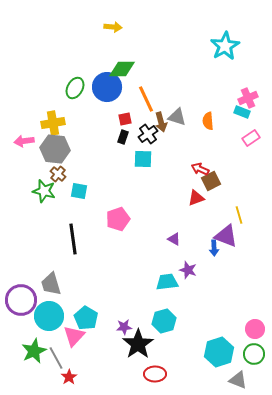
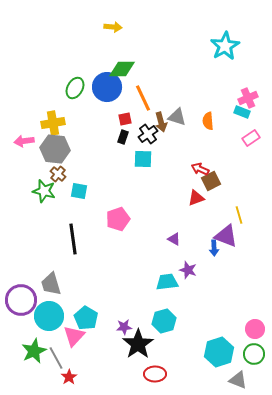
orange line at (146, 99): moved 3 px left, 1 px up
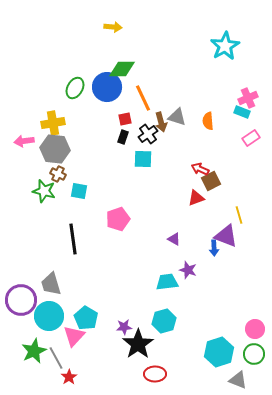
brown cross at (58, 174): rotated 14 degrees counterclockwise
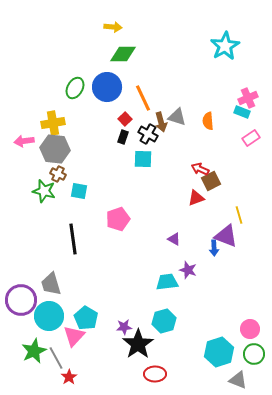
green diamond at (122, 69): moved 1 px right, 15 px up
red square at (125, 119): rotated 32 degrees counterclockwise
black cross at (148, 134): rotated 24 degrees counterclockwise
pink circle at (255, 329): moved 5 px left
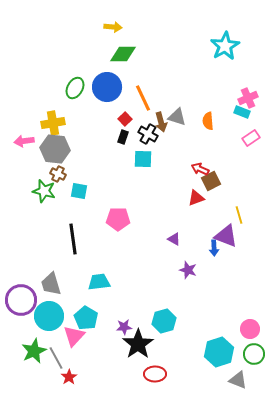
pink pentagon at (118, 219): rotated 20 degrees clockwise
cyan trapezoid at (167, 282): moved 68 px left
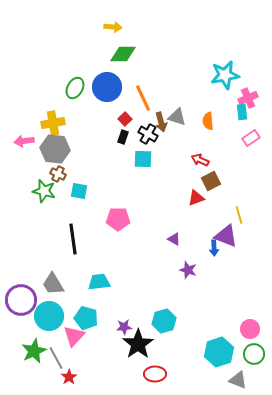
cyan star at (225, 46): moved 29 px down; rotated 20 degrees clockwise
cyan rectangle at (242, 112): rotated 63 degrees clockwise
red arrow at (200, 169): moved 9 px up
gray trapezoid at (51, 284): moved 2 px right; rotated 15 degrees counterclockwise
cyan pentagon at (86, 318): rotated 15 degrees counterclockwise
